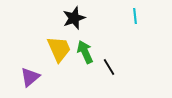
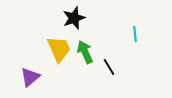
cyan line: moved 18 px down
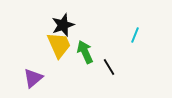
black star: moved 11 px left, 7 px down
cyan line: moved 1 px down; rotated 28 degrees clockwise
yellow trapezoid: moved 4 px up
purple triangle: moved 3 px right, 1 px down
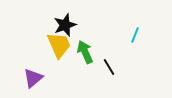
black star: moved 2 px right
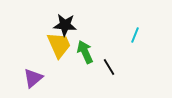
black star: rotated 25 degrees clockwise
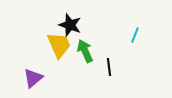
black star: moved 5 px right; rotated 15 degrees clockwise
green arrow: moved 1 px up
black line: rotated 24 degrees clockwise
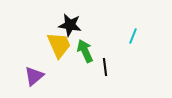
black star: rotated 10 degrees counterclockwise
cyan line: moved 2 px left, 1 px down
black line: moved 4 px left
purple triangle: moved 1 px right, 2 px up
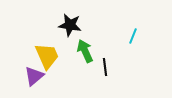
yellow trapezoid: moved 12 px left, 11 px down
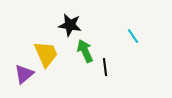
cyan line: rotated 56 degrees counterclockwise
yellow trapezoid: moved 1 px left, 2 px up
purple triangle: moved 10 px left, 2 px up
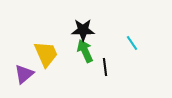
black star: moved 13 px right, 5 px down; rotated 10 degrees counterclockwise
cyan line: moved 1 px left, 7 px down
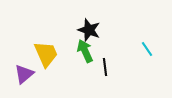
black star: moved 6 px right; rotated 20 degrees clockwise
cyan line: moved 15 px right, 6 px down
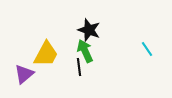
yellow trapezoid: rotated 52 degrees clockwise
black line: moved 26 px left
